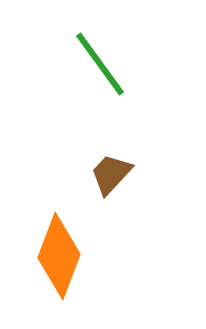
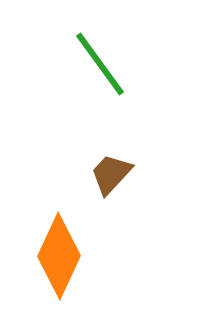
orange diamond: rotated 4 degrees clockwise
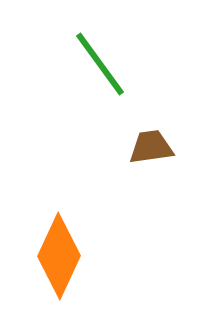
brown trapezoid: moved 40 px right, 27 px up; rotated 39 degrees clockwise
